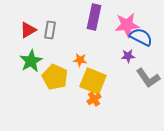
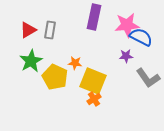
purple star: moved 2 px left
orange star: moved 5 px left, 3 px down
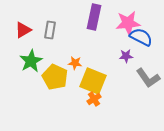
pink star: moved 1 px right, 2 px up
red triangle: moved 5 px left
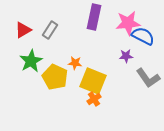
gray rectangle: rotated 24 degrees clockwise
blue semicircle: moved 2 px right, 1 px up
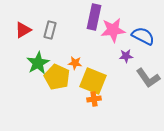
pink star: moved 15 px left, 7 px down
gray rectangle: rotated 18 degrees counterclockwise
green star: moved 7 px right, 2 px down
yellow pentagon: moved 2 px right
orange cross: rotated 24 degrees clockwise
